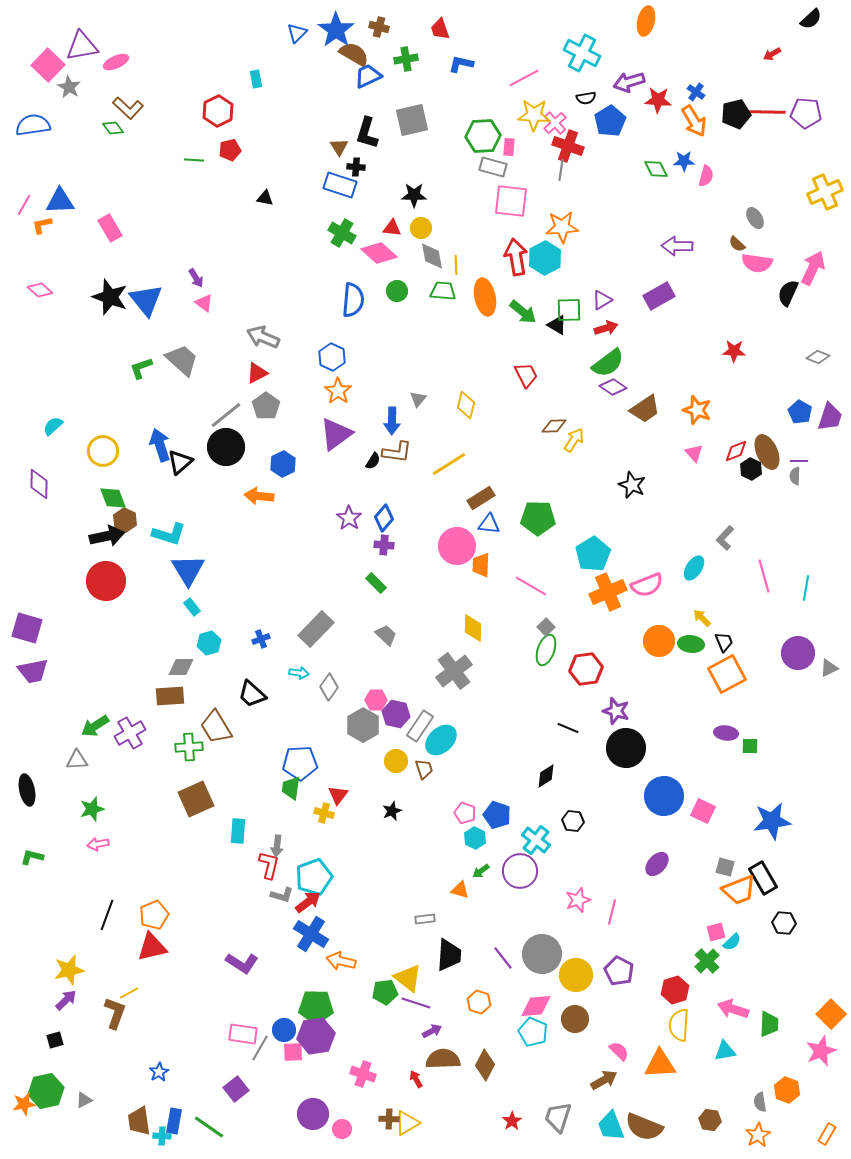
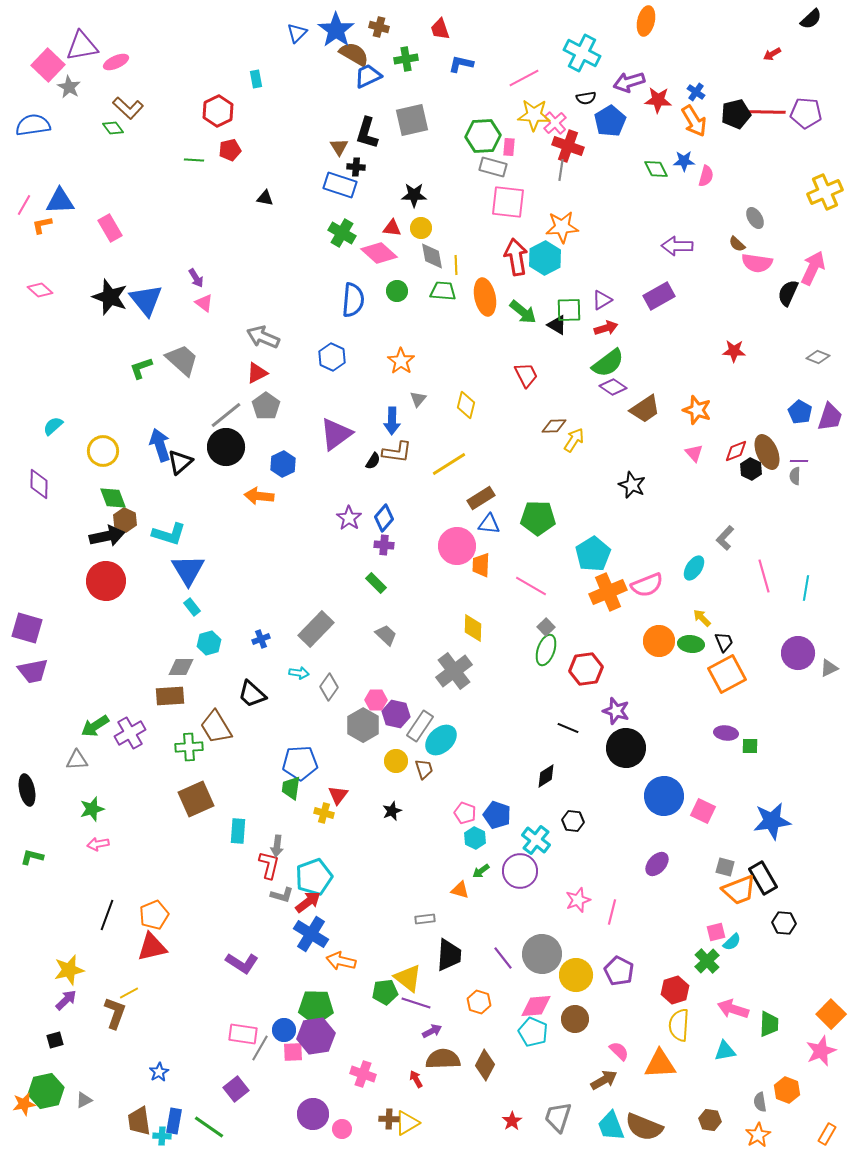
pink square at (511, 201): moved 3 px left, 1 px down
orange star at (338, 391): moved 63 px right, 30 px up
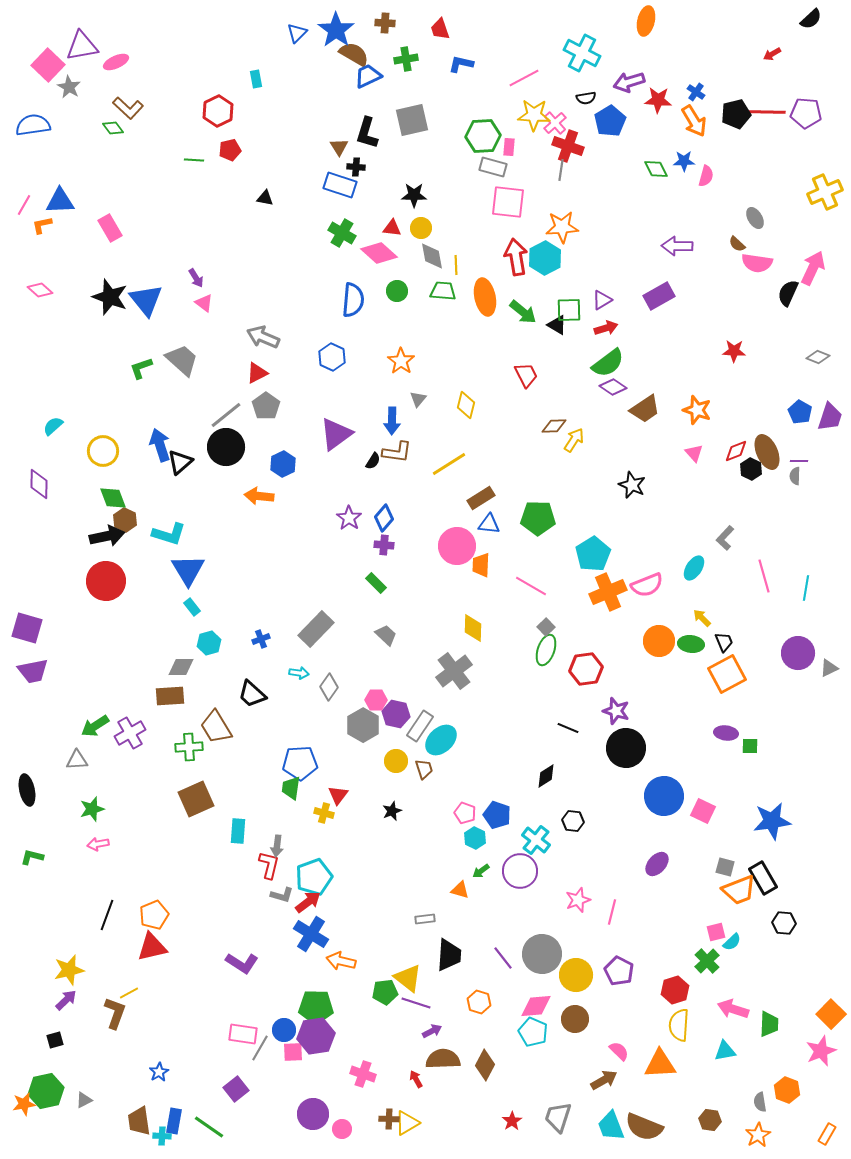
brown cross at (379, 27): moved 6 px right, 4 px up; rotated 12 degrees counterclockwise
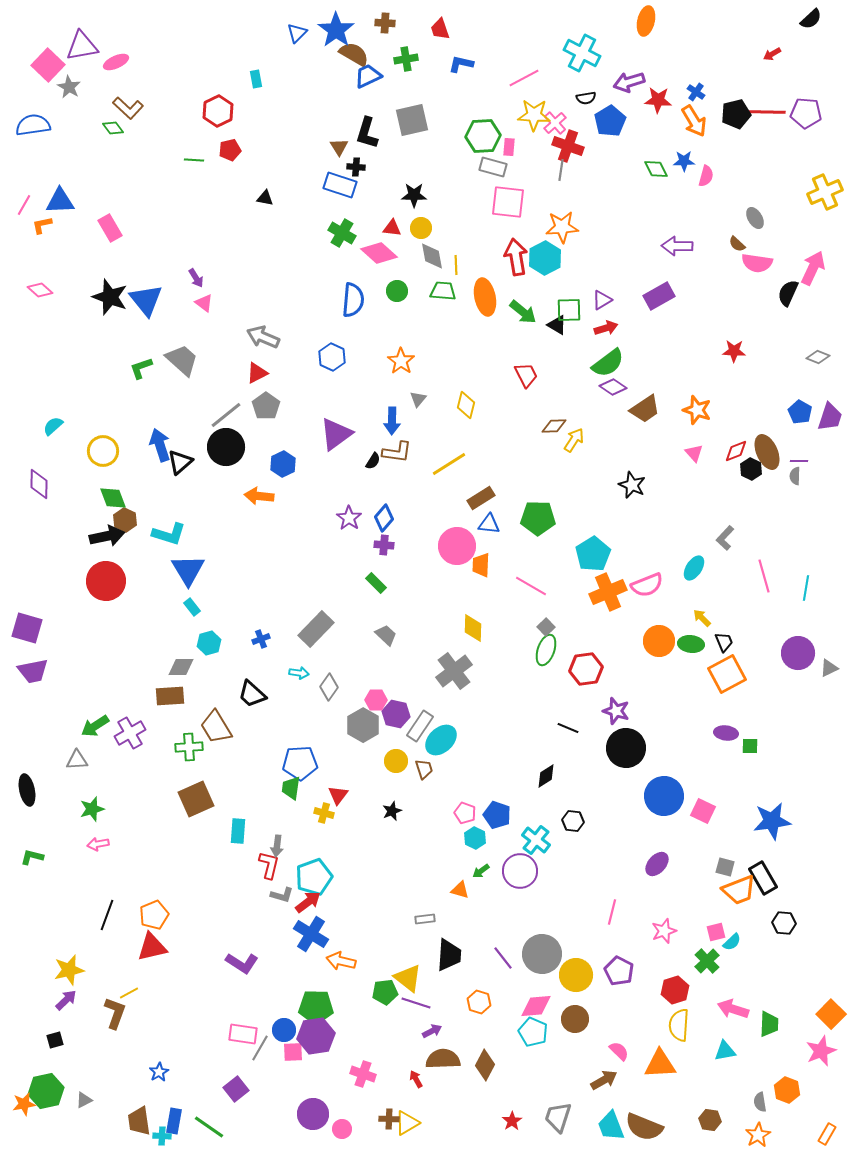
pink star at (578, 900): moved 86 px right, 31 px down
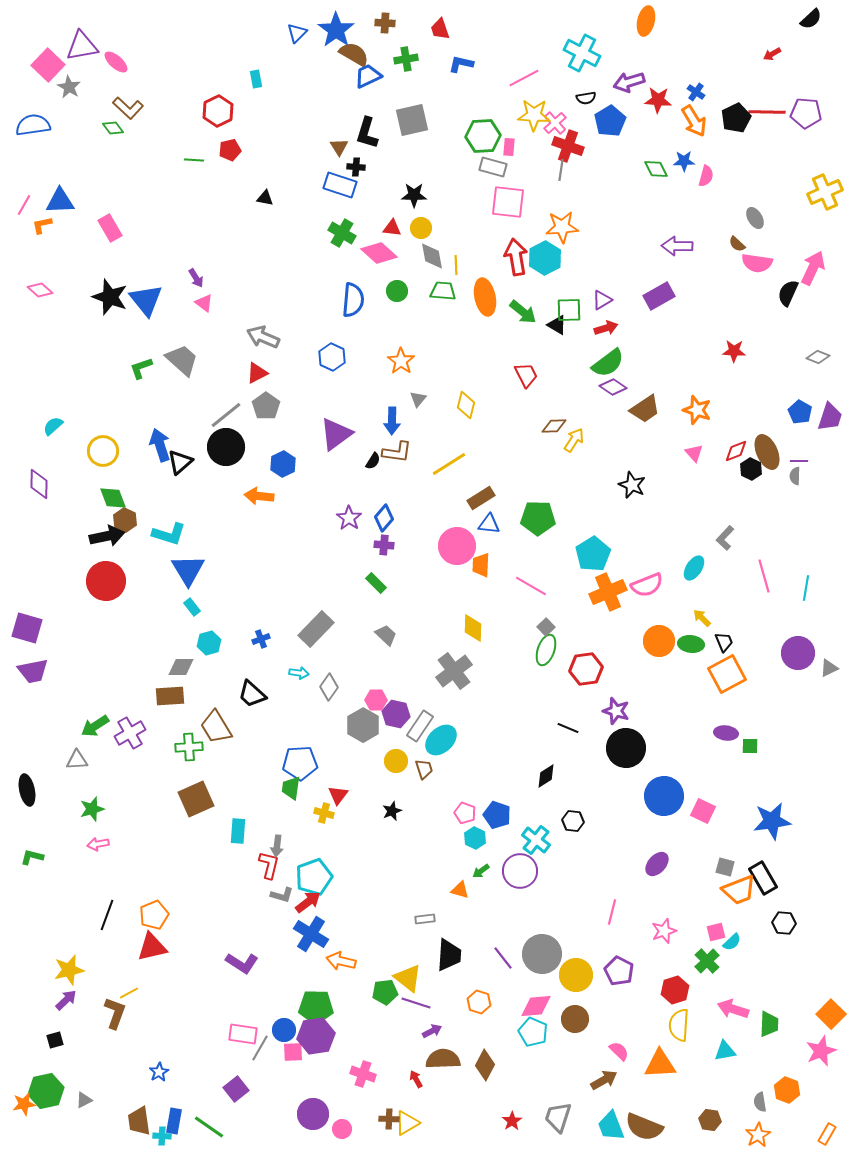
pink ellipse at (116, 62): rotated 65 degrees clockwise
black pentagon at (736, 114): moved 4 px down; rotated 12 degrees counterclockwise
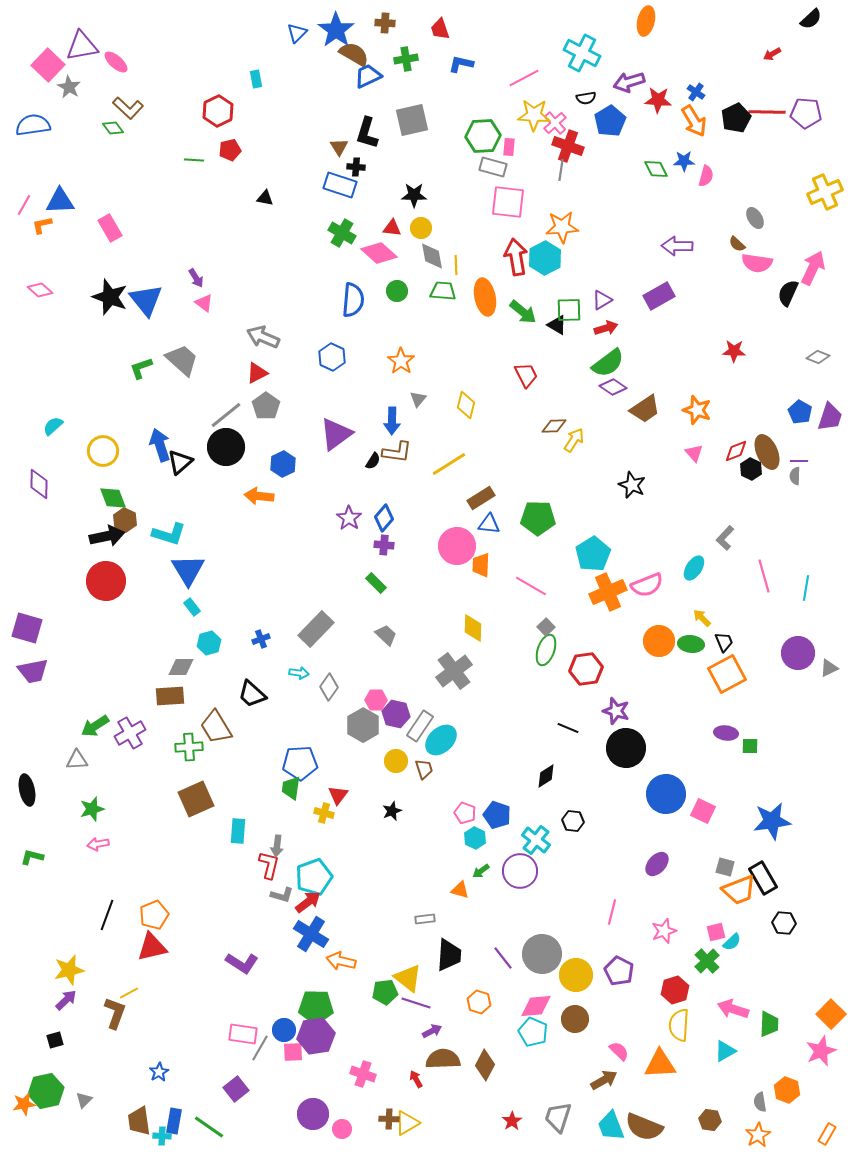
blue circle at (664, 796): moved 2 px right, 2 px up
cyan triangle at (725, 1051): rotated 20 degrees counterclockwise
gray triangle at (84, 1100): rotated 18 degrees counterclockwise
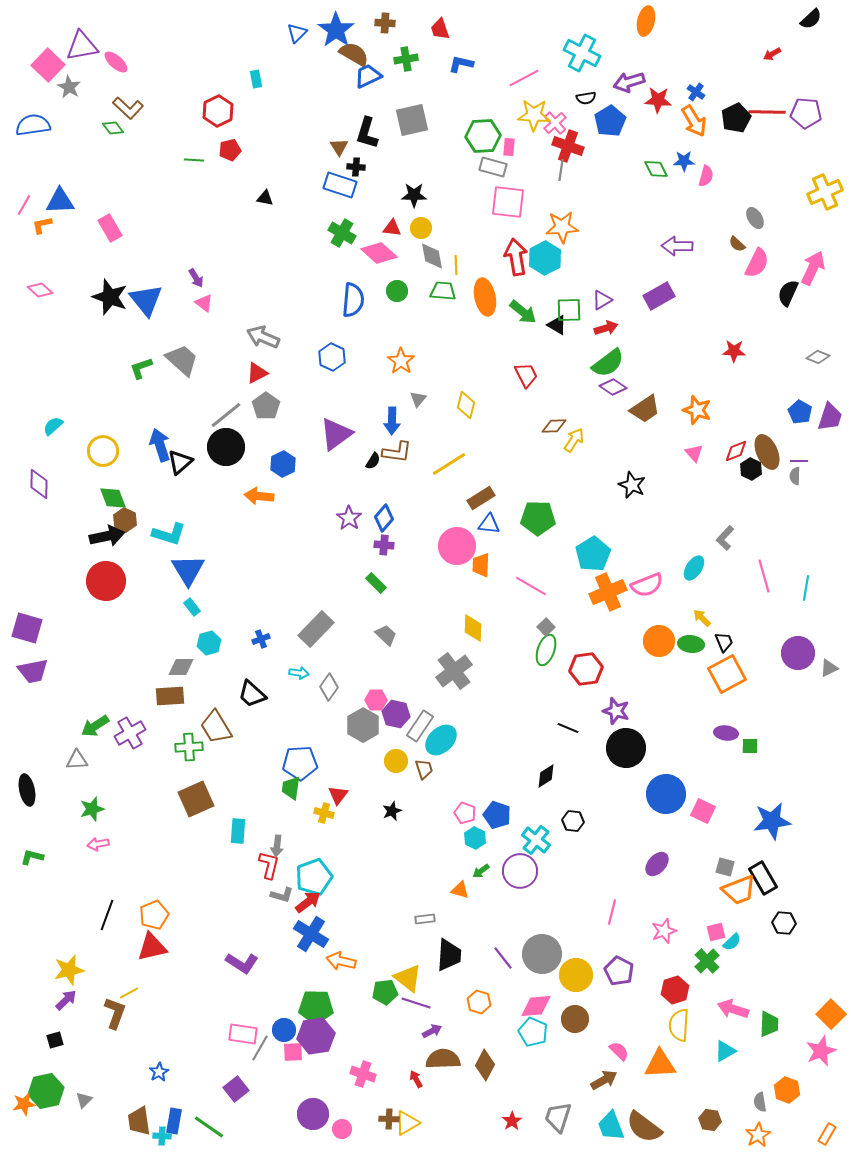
pink semicircle at (757, 263): rotated 72 degrees counterclockwise
brown semicircle at (644, 1127): rotated 15 degrees clockwise
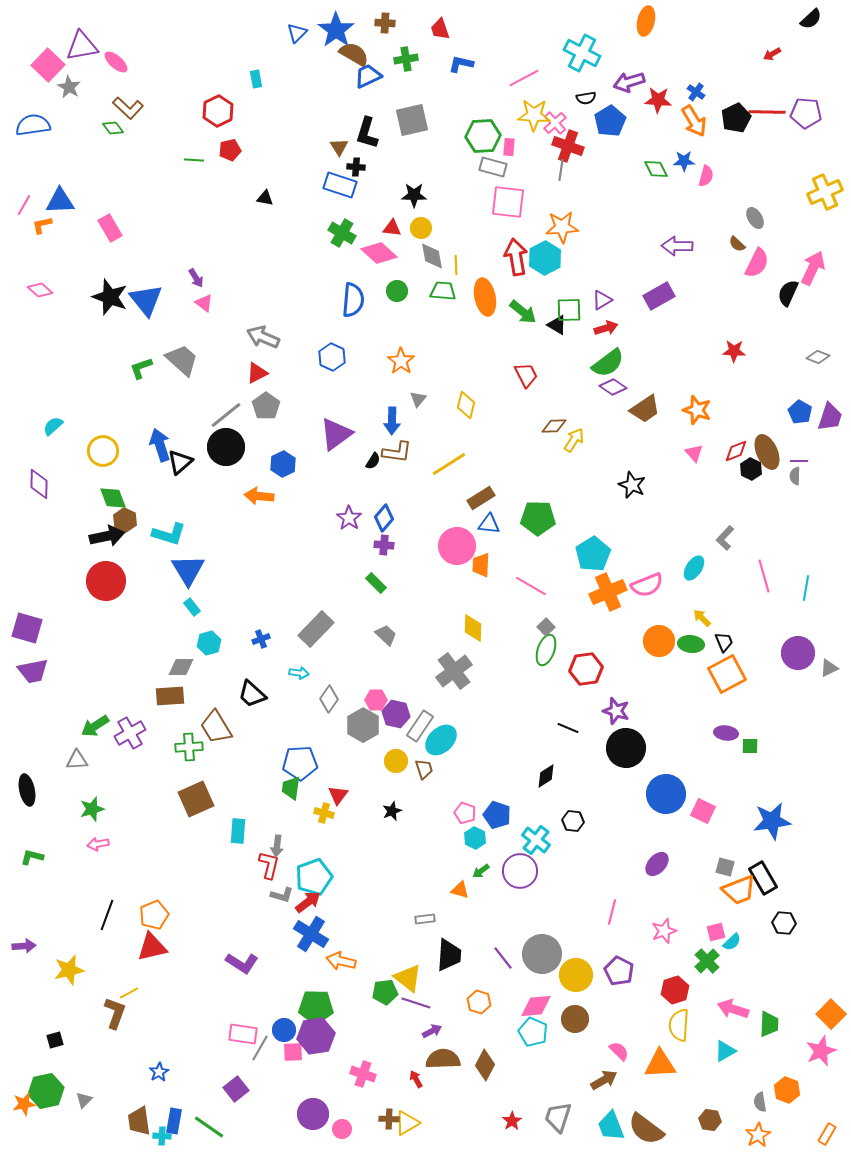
gray diamond at (329, 687): moved 12 px down
purple arrow at (66, 1000): moved 42 px left, 54 px up; rotated 40 degrees clockwise
brown semicircle at (644, 1127): moved 2 px right, 2 px down
